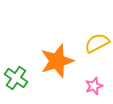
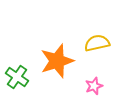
yellow semicircle: rotated 15 degrees clockwise
green cross: moved 1 px right, 1 px up
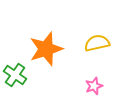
orange star: moved 11 px left, 12 px up
green cross: moved 2 px left, 2 px up
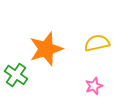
green cross: moved 1 px right
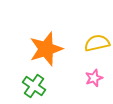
green cross: moved 18 px right, 11 px down
pink star: moved 8 px up
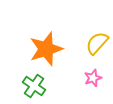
yellow semicircle: rotated 35 degrees counterclockwise
pink star: moved 1 px left
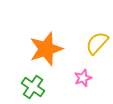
pink star: moved 10 px left
green cross: moved 1 px left, 1 px down
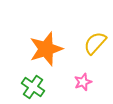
yellow semicircle: moved 2 px left
pink star: moved 4 px down
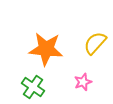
orange star: rotated 24 degrees clockwise
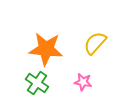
pink star: rotated 30 degrees clockwise
green cross: moved 4 px right, 4 px up
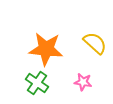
yellow semicircle: rotated 90 degrees clockwise
